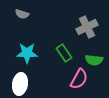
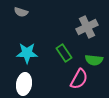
gray semicircle: moved 1 px left, 2 px up
white ellipse: moved 4 px right
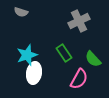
gray cross: moved 8 px left, 6 px up
cyan star: moved 2 px down; rotated 20 degrees counterclockwise
green semicircle: moved 1 px left, 1 px up; rotated 42 degrees clockwise
white ellipse: moved 10 px right, 11 px up
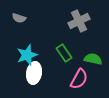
gray semicircle: moved 2 px left, 6 px down
green semicircle: rotated 144 degrees clockwise
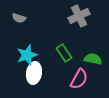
gray cross: moved 5 px up
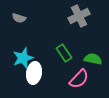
cyan star: moved 4 px left, 3 px down
pink semicircle: rotated 15 degrees clockwise
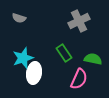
gray cross: moved 5 px down
pink semicircle: rotated 20 degrees counterclockwise
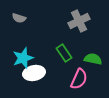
white ellipse: rotated 70 degrees clockwise
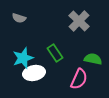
gray cross: rotated 20 degrees counterclockwise
green rectangle: moved 9 px left
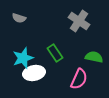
gray cross: rotated 10 degrees counterclockwise
green semicircle: moved 1 px right, 2 px up
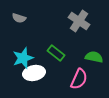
green rectangle: moved 1 px right; rotated 18 degrees counterclockwise
